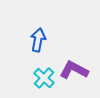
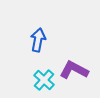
cyan cross: moved 2 px down
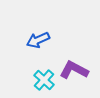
blue arrow: rotated 125 degrees counterclockwise
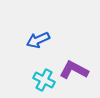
cyan cross: rotated 15 degrees counterclockwise
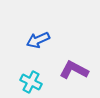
cyan cross: moved 13 px left, 2 px down
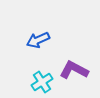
cyan cross: moved 11 px right; rotated 30 degrees clockwise
